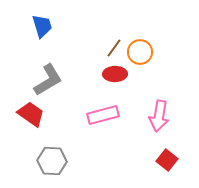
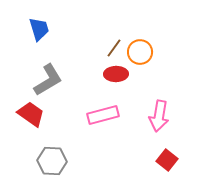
blue trapezoid: moved 3 px left, 3 px down
red ellipse: moved 1 px right
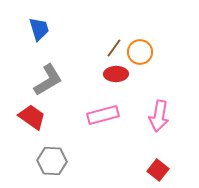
red trapezoid: moved 1 px right, 3 px down
red square: moved 9 px left, 10 px down
